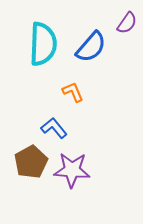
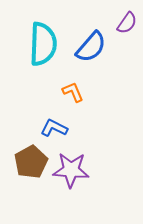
blue L-shape: rotated 24 degrees counterclockwise
purple star: moved 1 px left
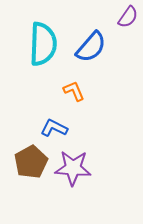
purple semicircle: moved 1 px right, 6 px up
orange L-shape: moved 1 px right, 1 px up
purple star: moved 2 px right, 2 px up
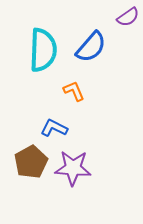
purple semicircle: rotated 20 degrees clockwise
cyan semicircle: moved 6 px down
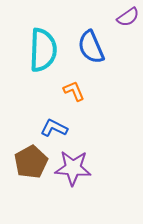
blue semicircle: rotated 116 degrees clockwise
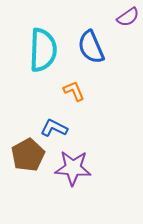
brown pentagon: moved 3 px left, 7 px up
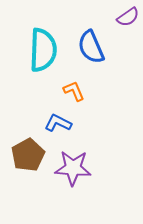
blue L-shape: moved 4 px right, 5 px up
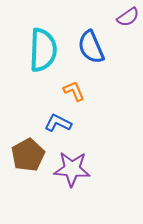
purple star: moved 1 px left, 1 px down
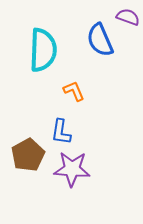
purple semicircle: rotated 125 degrees counterclockwise
blue semicircle: moved 9 px right, 7 px up
blue L-shape: moved 3 px right, 9 px down; rotated 108 degrees counterclockwise
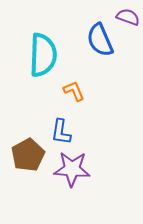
cyan semicircle: moved 5 px down
